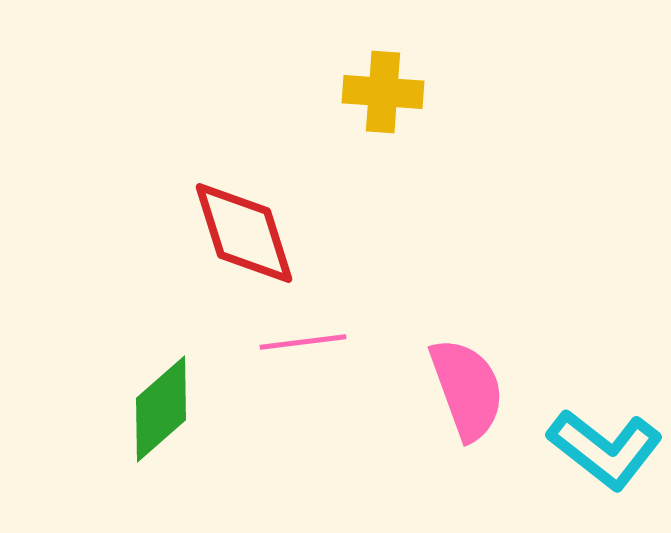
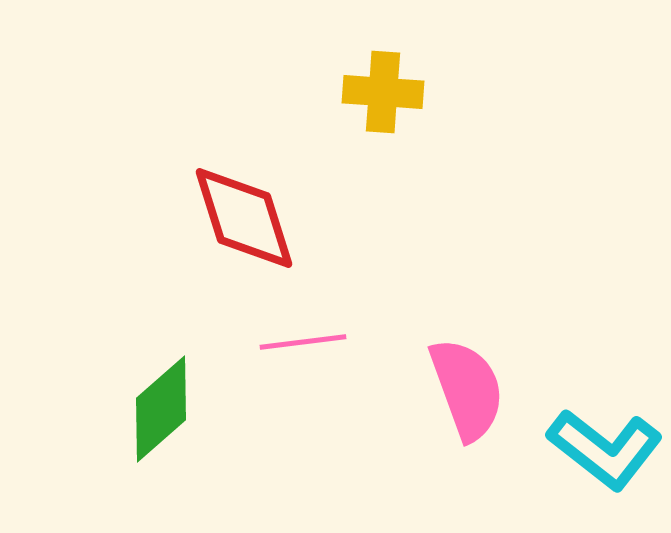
red diamond: moved 15 px up
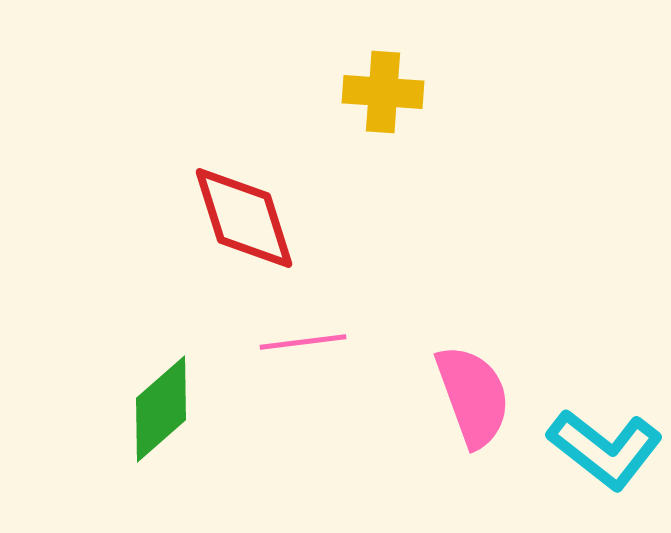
pink semicircle: moved 6 px right, 7 px down
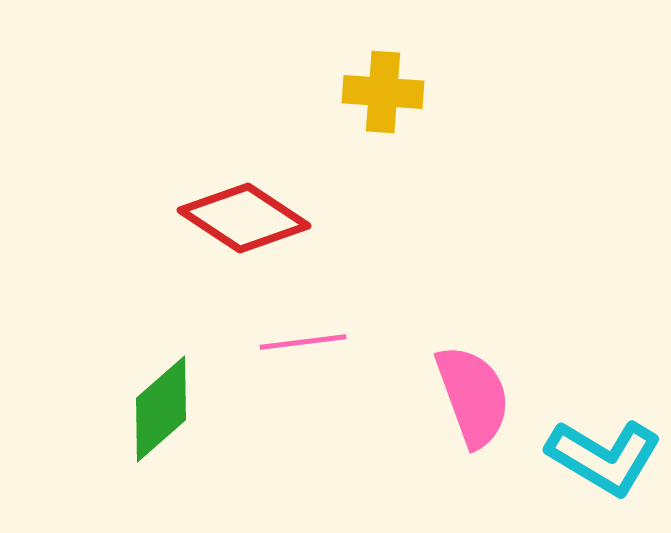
red diamond: rotated 39 degrees counterclockwise
cyan L-shape: moved 1 px left, 8 px down; rotated 7 degrees counterclockwise
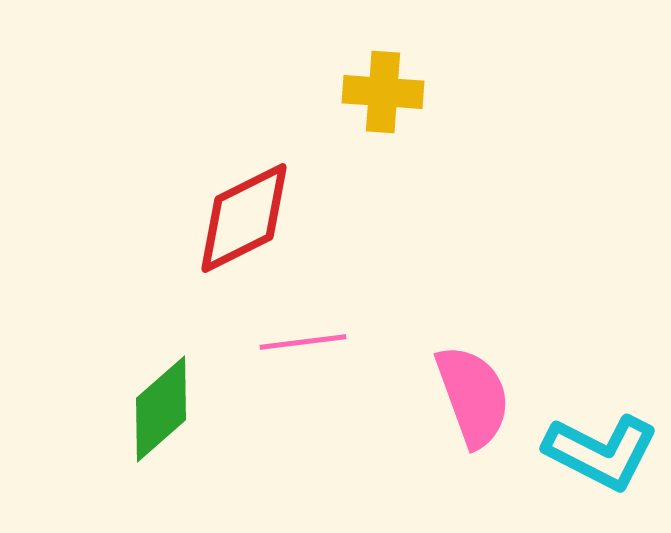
red diamond: rotated 60 degrees counterclockwise
cyan L-shape: moved 3 px left, 5 px up; rotated 4 degrees counterclockwise
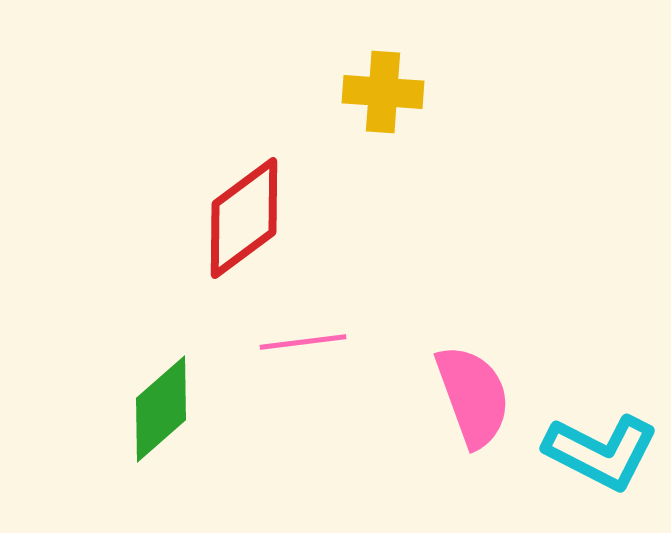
red diamond: rotated 10 degrees counterclockwise
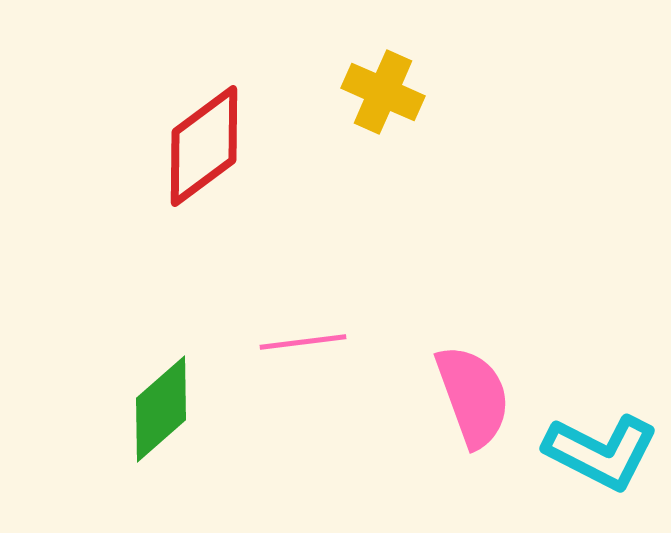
yellow cross: rotated 20 degrees clockwise
red diamond: moved 40 px left, 72 px up
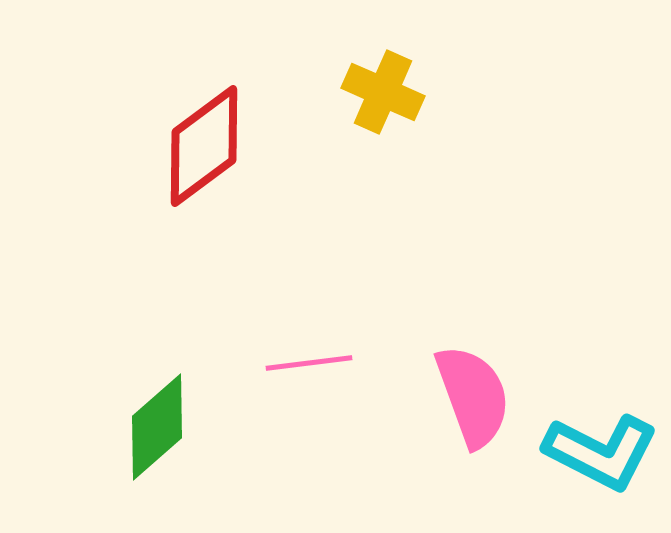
pink line: moved 6 px right, 21 px down
green diamond: moved 4 px left, 18 px down
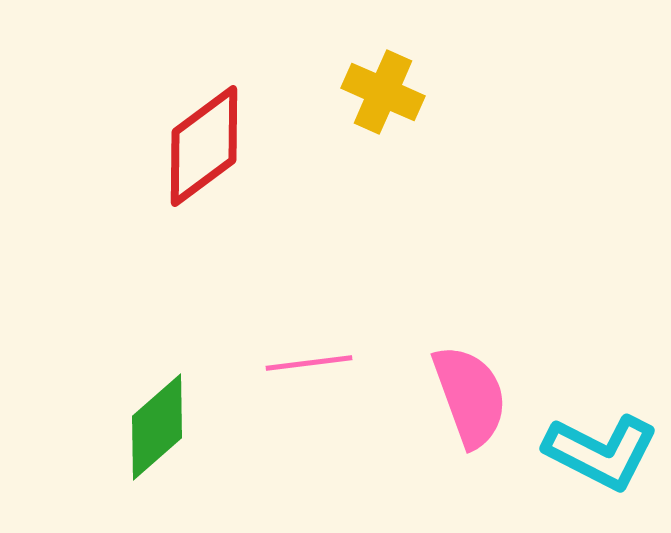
pink semicircle: moved 3 px left
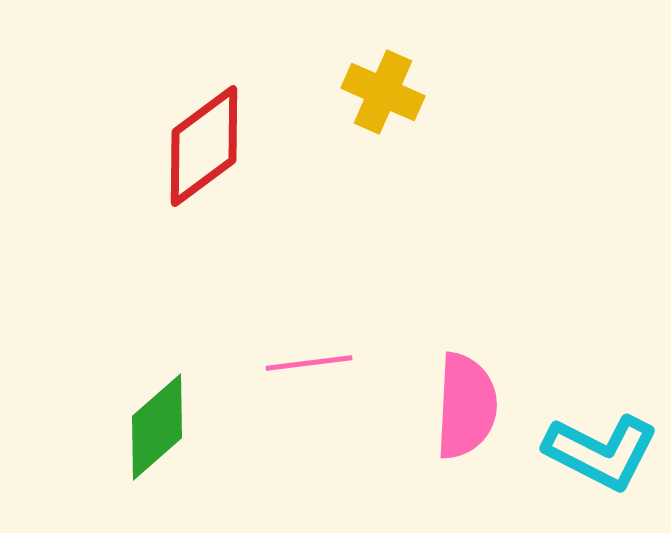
pink semicircle: moved 4 px left, 10 px down; rotated 23 degrees clockwise
